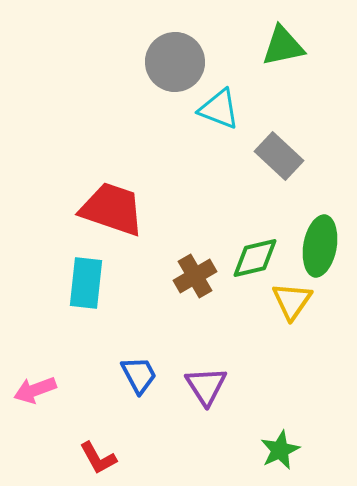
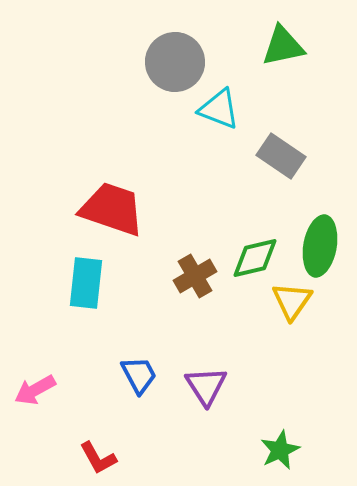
gray rectangle: moved 2 px right; rotated 9 degrees counterclockwise
pink arrow: rotated 9 degrees counterclockwise
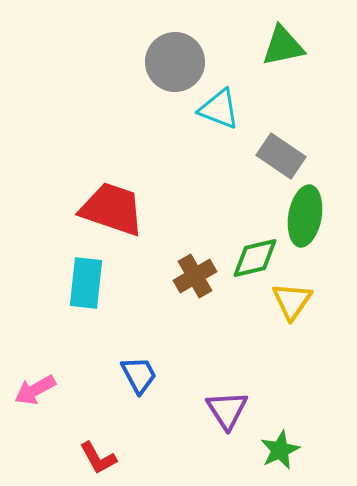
green ellipse: moved 15 px left, 30 px up
purple triangle: moved 21 px right, 24 px down
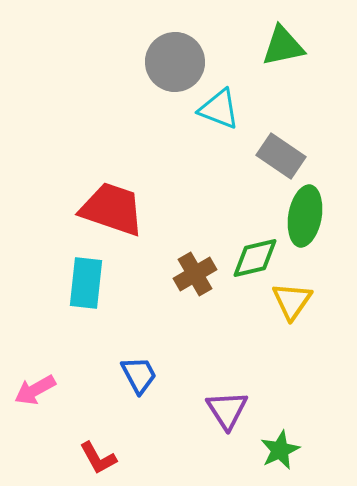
brown cross: moved 2 px up
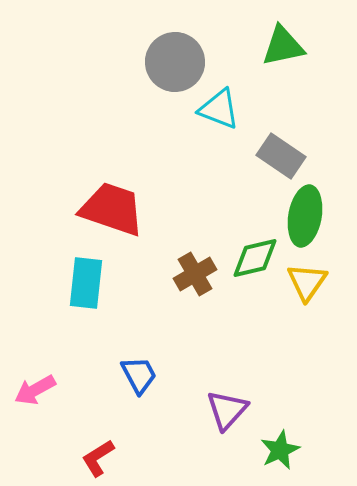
yellow triangle: moved 15 px right, 19 px up
purple triangle: rotated 15 degrees clockwise
red L-shape: rotated 87 degrees clockwise
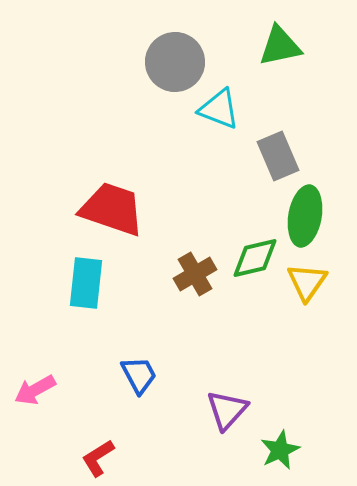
green triangle: moved 3 px left
gray rectangle: moved 3 px left; rotated 33 degrees clockwise
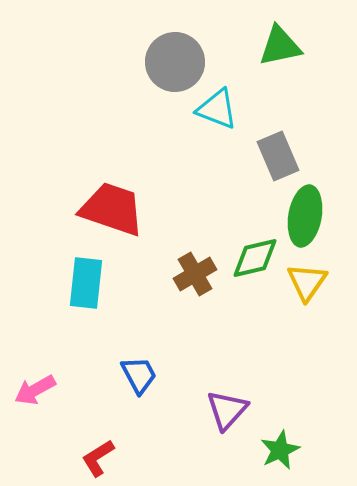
cyan triangle: moved 2 px left
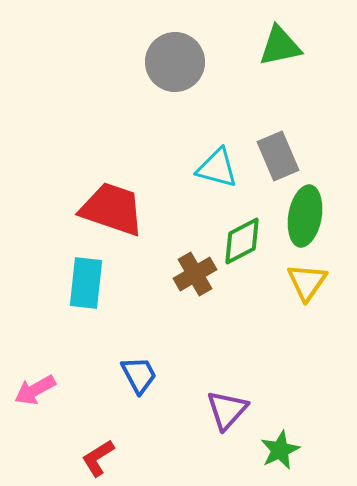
cyan triangle: moved 59 px down; rotated 6 degrees counterclockwise
green diamond: moved 13 px left, 17 px up; rotated 15 degrees counterclockwise
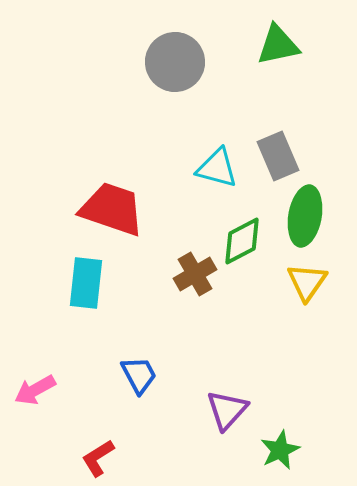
green triangle: moved 2 px left, 1 px up
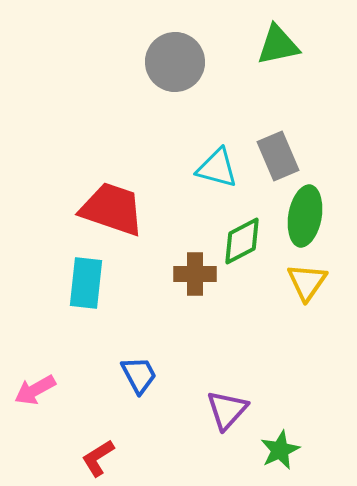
brown cross: rotated 30 degrees clockwise
